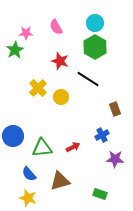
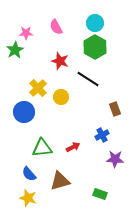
blue circle: moved 11 px right, 24 px up
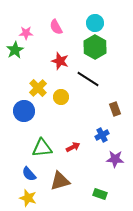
blue circle: moved 1 px up
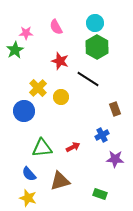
green hexagon: moved 2 px right
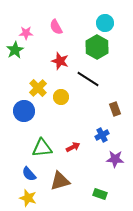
cyan circle: moved 10 px right
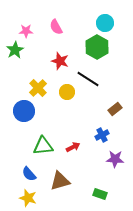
pink star: moved 2 px up
yellow circle: moved 6 px right, 5 px up
brown rectangle: rotated 72 degrees clockwise
green triangle: moved 1 px right, 2 px up
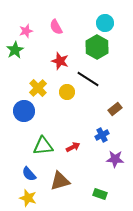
pink star: rotated 16 degrees counterclockwise
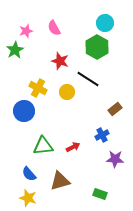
pink semicircle: moved 2 px left, 1 px down
yellow cross: rotated 18 degrees counterclockwise
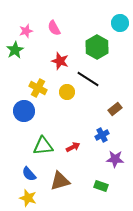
cyan circle: moved 15 px right
green rectangle: moved 1 px right, 8 px up
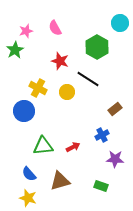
pink semicircle: moved 1 px right
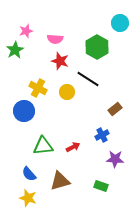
pink semicircle: moved 11 px down; rotated 56 degrees counterclockwise
